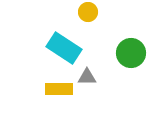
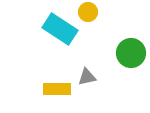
cyan rectangle: moved 4 px left, 19 px up
gray triangle: rotated 12 degrees counterclockwise
yellow rectangle: moved 2 px left
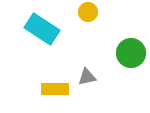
cyan rectangle: moved 18 px left
yellow rectangle: moved 2 px left
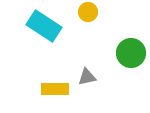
cyan rectangle: moved 2 px right, 3 px up
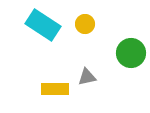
yellow circle: moved 3 px left, 12 px down
cyan rectangle: moved 1 px left, 1 px up
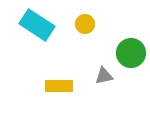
cyan rectangle: moved 6 px left
gray triangle: moved 17 px right, 1 px up
yellow rectangle: moved 4 px right, 3 px up
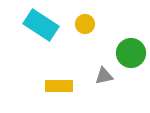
cyan rectangle: moved 4 px right
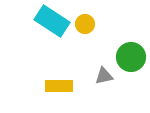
cyan rectangle: moved 11 px right, 4 px up
green circle: moved 4 px down
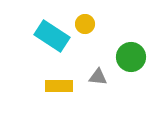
cyan rectangle: moved 15 px down
gray triangle: moved 6 px left, 1 px down; rotated 18 degrees clockwise
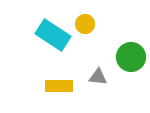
cyan rectangle: moved 1 px right, 1 px up
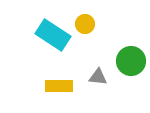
green circle: moved 4 px down
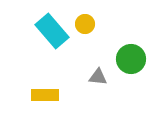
cyan rectangle: moved 1 px left, 4 px up; rotated 16 degrees clockwise
green circle: moved 2 px up
yellow rectangle: moved 14 px left, 9 px down
